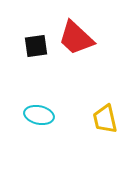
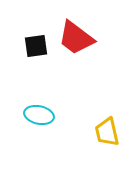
red trapezoid: rotated 6 degrees counterclockwise
yellow trapezoid: moved 2 px right, 13 px down
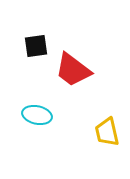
red trapezoid: moved 3 px left, 32 px down
cyan ellipse: moved 2 px left
